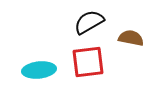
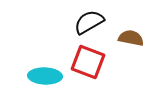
red square: rotated 28 degrees clockwise
cyan ellipse: moved 6 px right, 6 px down; rotated 8 degrees clockwise
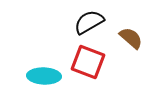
brown semicircle: rotated 30 degrees clockwise
cyan ellipse: moved 1 px left
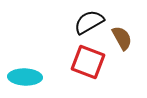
brown semicircle: moved 9 px left; rotated 20 degrees clockwise
cyan ellipse: moved 19 px left, 1 px down
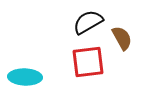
black semicircle: moved 1 px left
red square: rotated 28 degrees counterclockwise
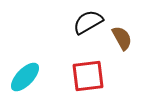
red square: moved 14 px down
cyan ellipse: rotated 48 degrees counterclockwise
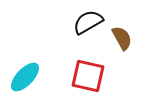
red square: rotated 20 degrees clockwise
